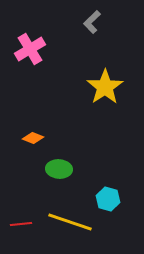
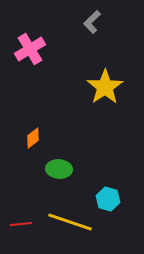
orange diamond: rotated 60 degrees counterclockwise
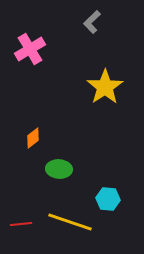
cyan hexagon: rotated 10 degrees counterclockwise
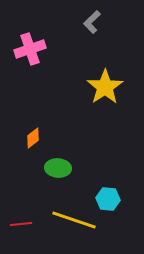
pink cross: rotated 12 degrees clockwise
green ellipse: moved 1 px left, 1 px up
yellow line: moved 4 px right, 2 px up
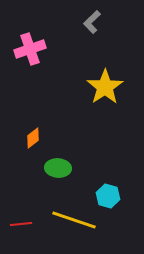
cyan hexagon: moved 3 px up; rotated 10 degrees clockwise
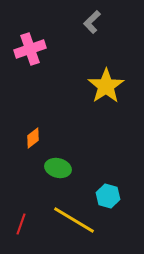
yellow star: moved 1 px right, 1 px up
green ellipse: rotated 10 degrees clockwise
yellow line: rotated 12 degrees clockwise
red line: rotated 65 degrees counterclockwise
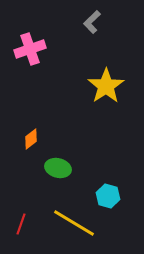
orange diamond: moved 2 px left, 1 px down
yellow line: moved 3 px down
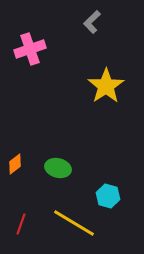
orange diamond: moved 16 px left, 25 px down
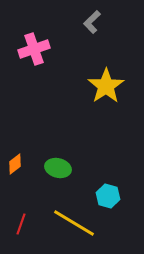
pink cross: moved 4 px right
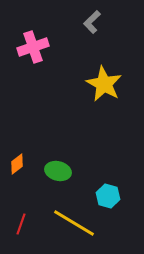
pink cross: moved 1 px left, 2 px up
yellow star: moved 2 px left, 2 px up; rotated 9 degrees counterclockwise
orange diamond: moved 2 px right
green ellipse: moved 3 px down
